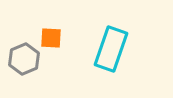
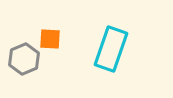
orange square: moved 1 px left, 1 px down
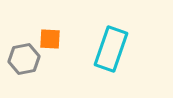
gray hexagon: rotated 12 degrees clockwise
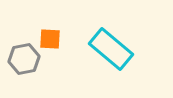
cyan rectangle: rotated 69 degrees counterclockwise
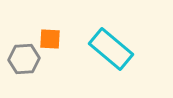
gray hexagon: rotated 8 degrees clockwise
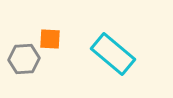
cyan rectangle: moved 2 px right, 5 px down
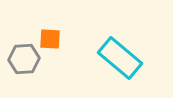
cyan rectangle: moved 7 px right, 4 px down
